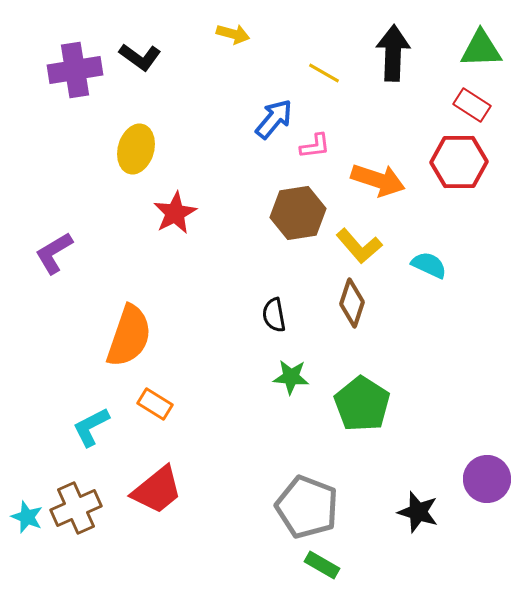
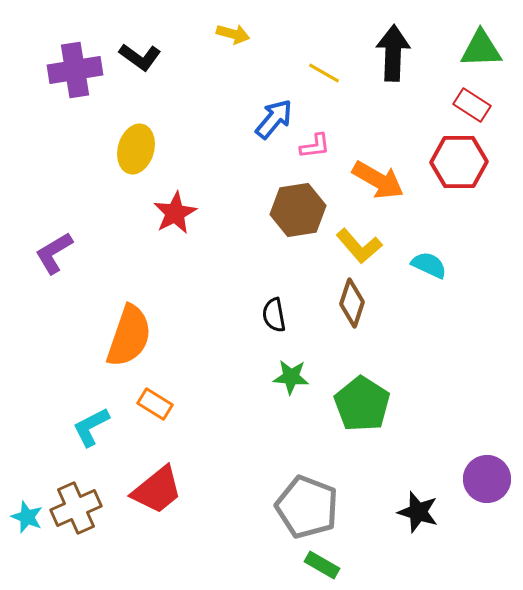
orange arrow: rotated 12 degrees clockwise
brown hexagon: moved 3 px up
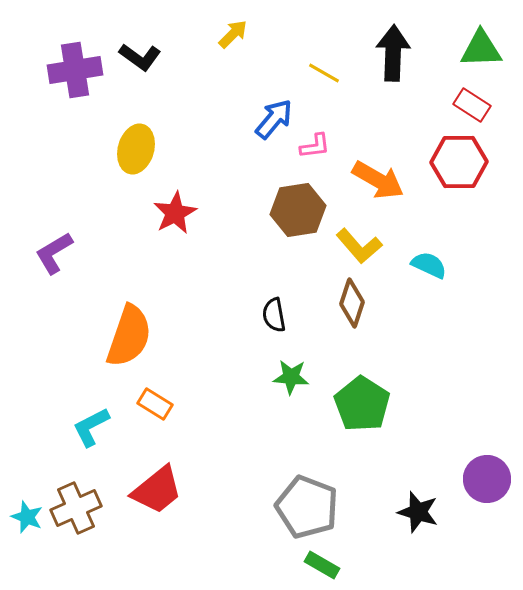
yellow arrow: rotated 60 degrees counterclockwise
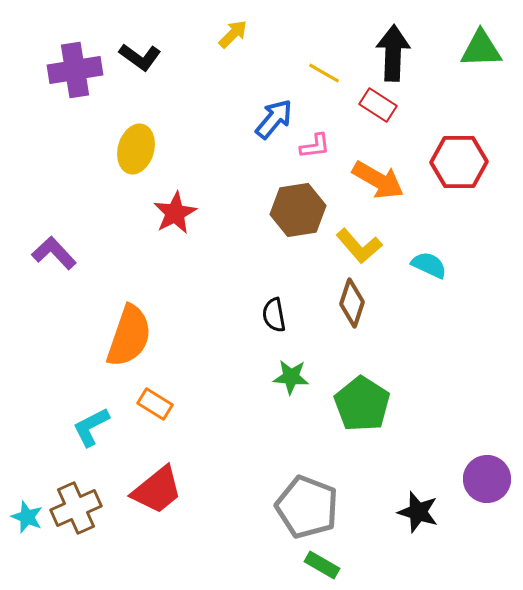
red rectangle: moved 94 px left
purple L-shape: rotated 78 degrees clockwise
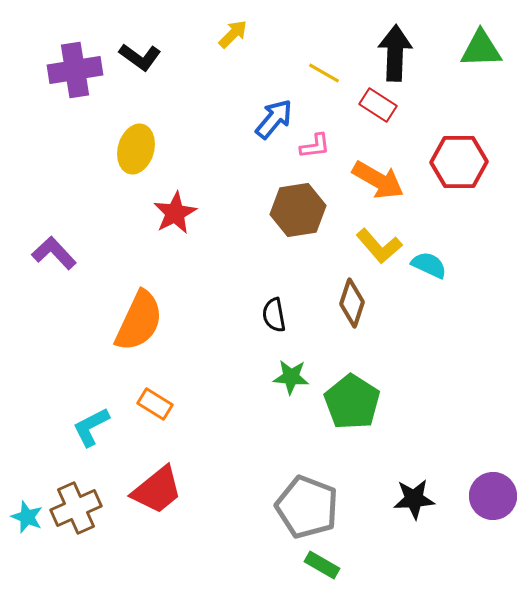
black arrow: moved 2 px right
yellow L-shape: moved 20 px right
orange semicircle: moved 10 px right, 15 px up; rotated 6 degrees clockwise
green pentagon: moved 10 px left, 2 px up
purple circle: moved 6 px right, 17 px down
black star: moved 4 px left, 13 px up; rotated 21 degrees counterclockwise
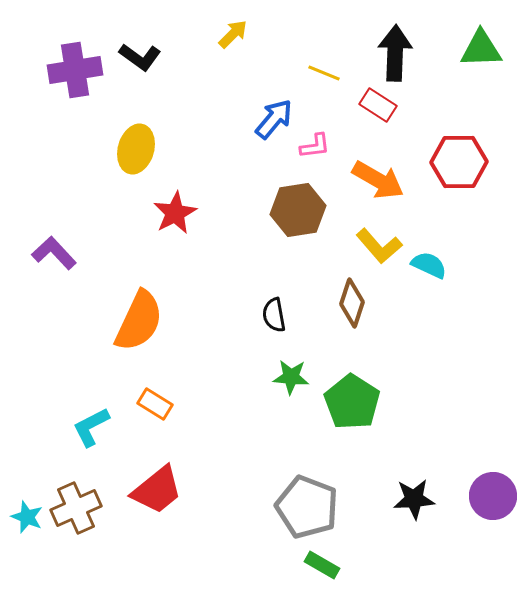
yellow line: rotated 8 degrees counterclockwise
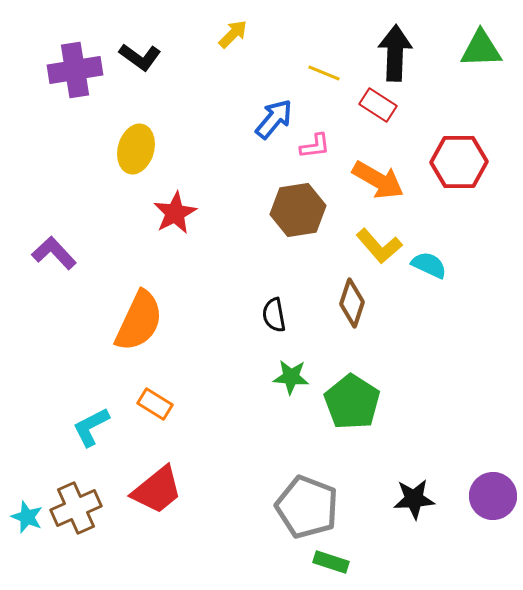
green rectangle: moved 9 px right, 3 px up; rotated 12 degrees counterclockwise
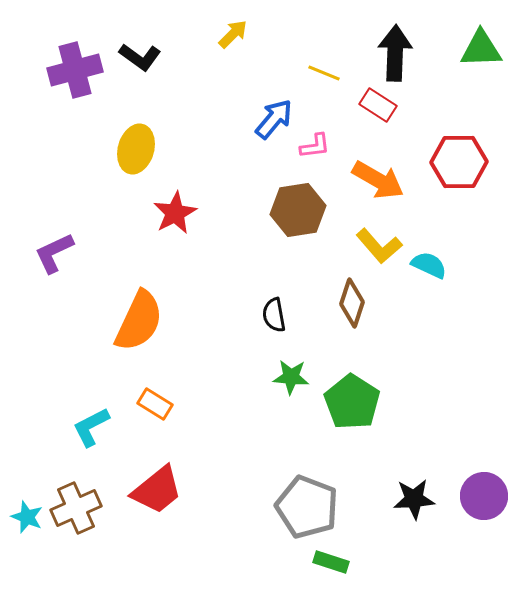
purple cross: rotated 6 degrees counterclockwise
purple L-shape: rotated 72 degrees counterclockwise
purple circle: moved 9 px left
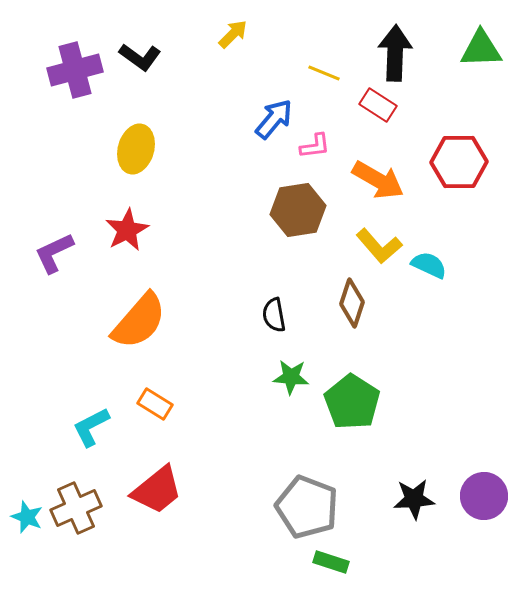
red star: moved 48 px left, 17 px down
orange semicircle: rotated 16 degrees clockwise
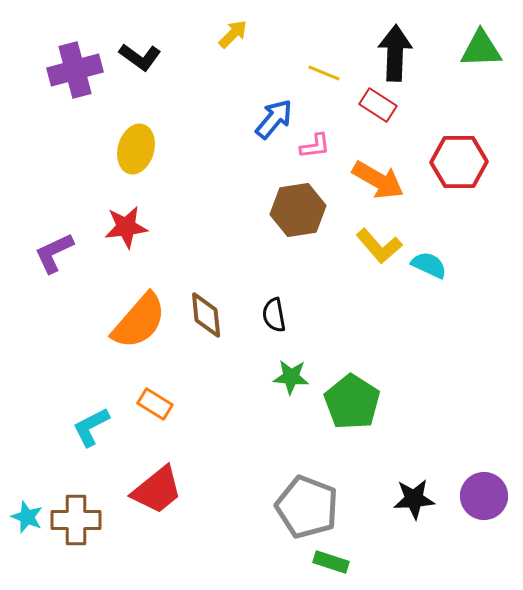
red star: moved 1 px left, 3 px up; rotated 21 degrees clockwise
brown diamond: moved 146 px left, 12 px down; rotated 24 degrees counterclockwise
brown cross: moved 12 px down; rotated 24 degrees clockwise
